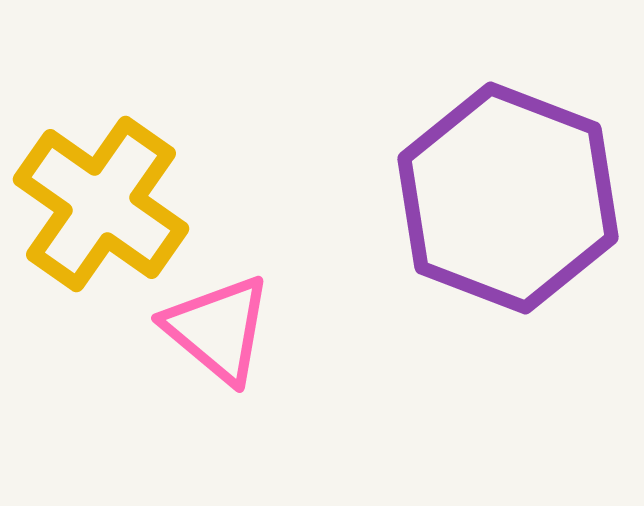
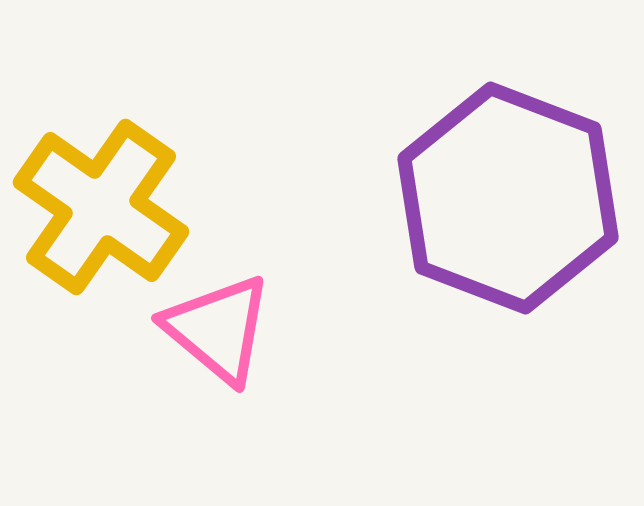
yellow cross: moved 3 px down
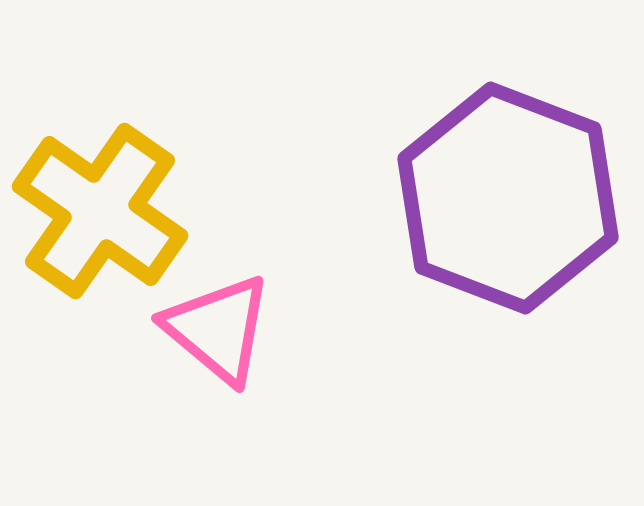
yellow cross: moved 1 px left, 4 px down
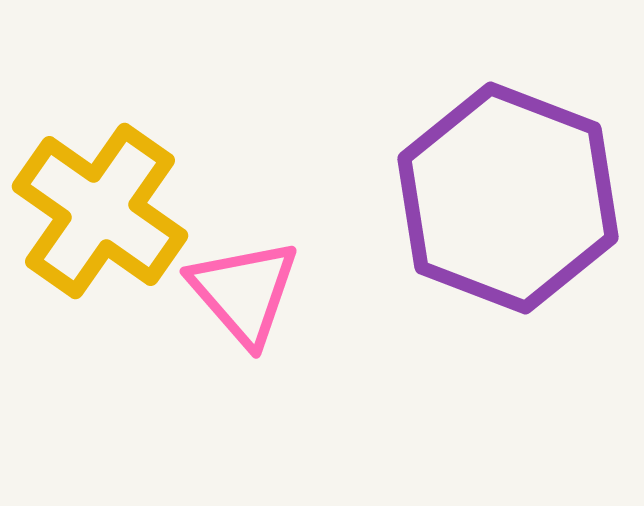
pink triangle: moved 26 px right, 37 px up; rotated 9 degrees clockwise
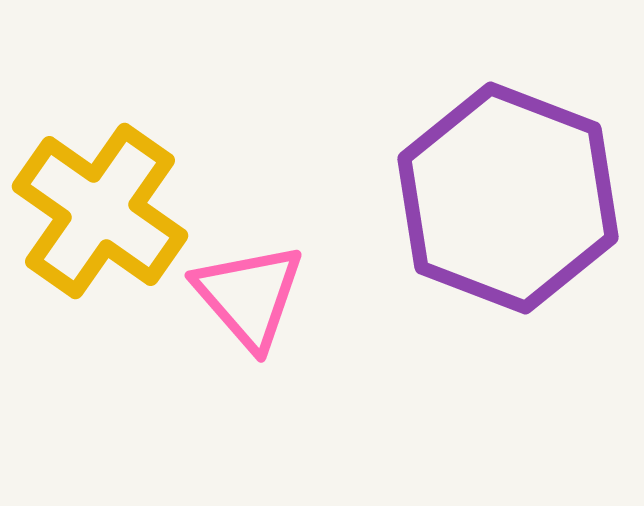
pink triangle: moved 5 px right, 4 px down
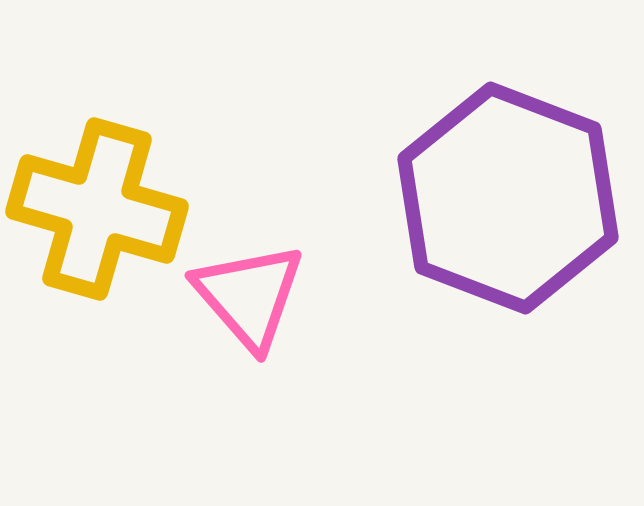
yellow cross: moved 3 px left, 2 px up; rotated 19 degrees counterclockwise
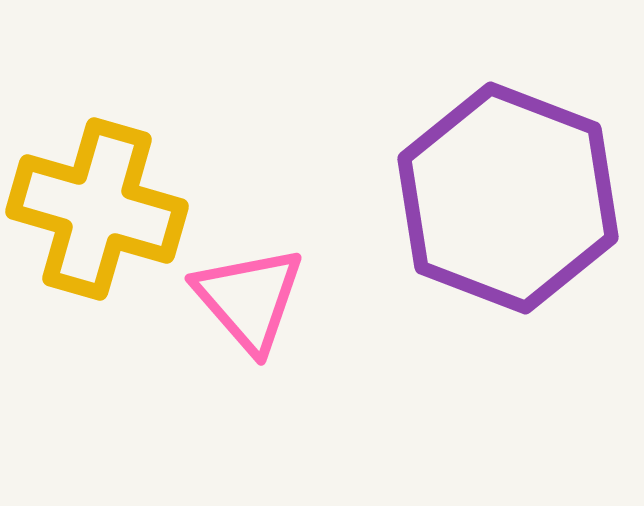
pink triangle: moved 3 px down
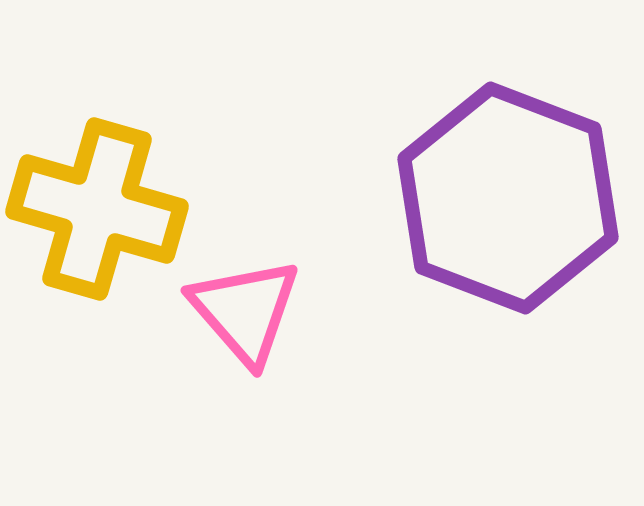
pink triangle: moved 4 px left, 12 px down
